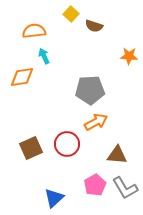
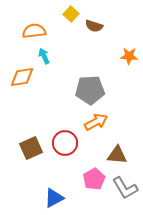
red circle: moved 2 px left, 1 px up
pink pentagon: moved 1 px left, 6 px up
blue triangle: rotated 15 degrees clockwise
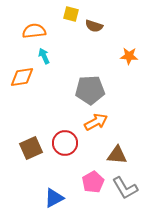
yellow square: rotated 28 degrees counterclockwise
pink pentagon: moved 1 px left, 3 px down
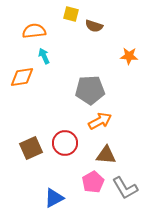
orange arrow: moved 4 px right, 1 px up
brown triangle: moved 11 px left
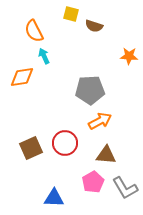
orange semicircle: rotated 110 degrees counterclockwise
blue triangle: rotated 30 degrees clockwise
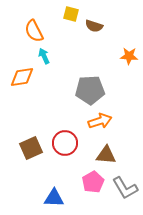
orange arrow: rotated 10 degrees clockwise
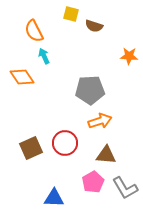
orange diamond: rotated 65 degrees clockwise
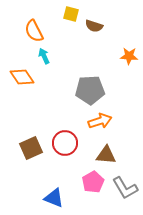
blue triangle: rotated 20 degrees clockwise
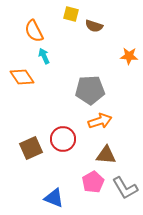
red circle: moved 2 px left, 4 px up
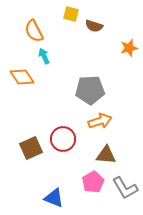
orange star: moved 8 px up; rotated 18 degrees counterclockwise
